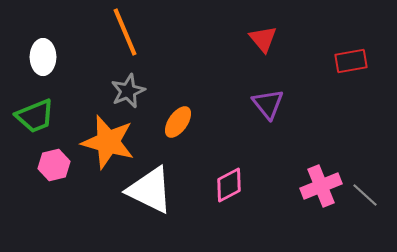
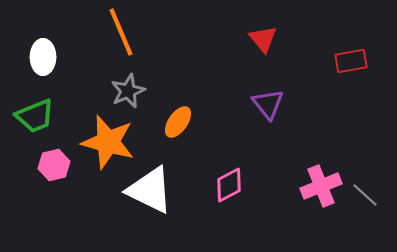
orange line: moved 4 px left
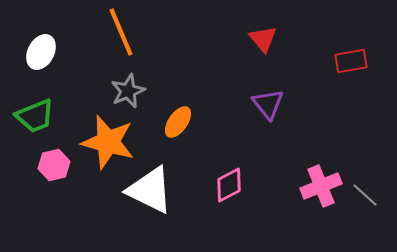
white ellipse: moved 2 px left, 5 px up; rotated 28 degrees clockwise
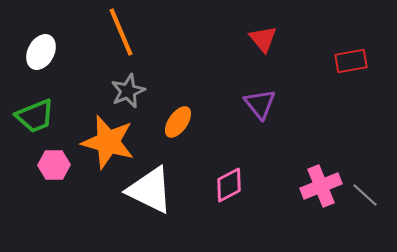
purple triangle: moved 8 px left
pink hexagon: rotated 12 degrees clockwise
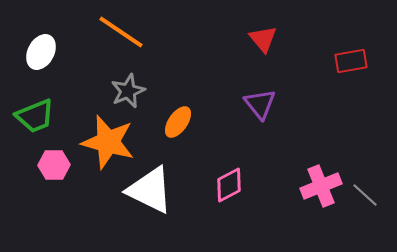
orange line: rotated 33 degrees counterclockwise
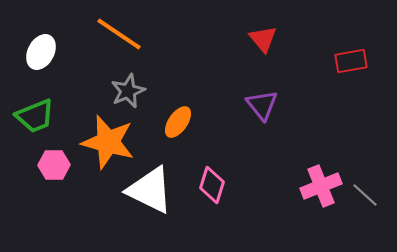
orange line: moved 2 px left, 2 px down
purple triangle: moved 2 px right, 1 px down
pink diamond: moved 17 px left; rotated 45 degrees counterclockwise
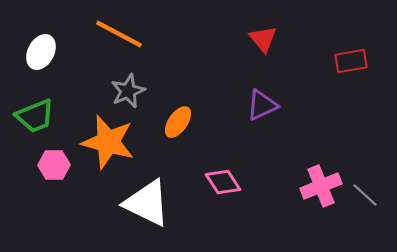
orange line: rotated 6 degrees counterclockwise
purple triangle: rotated 44 degrees clockwise
pink diamond: moved 11 px right, 3 px up; rotated 51 degrees counterclockwise
white triangle: moved 3 px left, 13 px down
